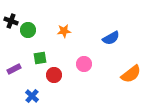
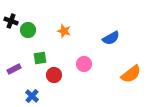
orange star: rotated 24 degrees clockwise
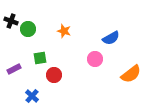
green circle: moved 1 px up
pink circle: moved 11 px right, 5 px up
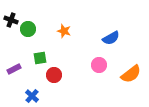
black cross: moved 1 px up
pink circle: moved 4 px right, 6 px down
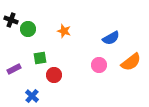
orange semicircle: moved 12 px up
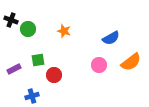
green square: moved 2 px left, 2 px down
blue cross: rotated 32 degrees clockwise
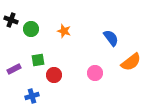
green circle: moved 3 px right
blue semicircle: rotated 96 degrees counterclockwise
pink circle: moved 4 px left, 8 px down
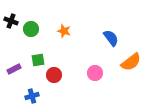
black cross: moved 1 px down
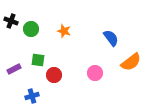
green square: rotated 16 degrees clockwise
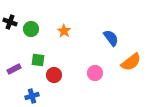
black cross: moved 1 px left, 1 px down
orange star: rotated 16 degrees clockwise
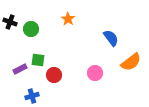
orange star: moved 4 px right, 12 px up
purple rectangle: moved 6 px right
